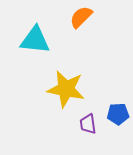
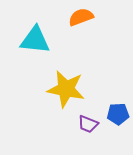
orange semicircle: rotated 25 degrees clockwise
purple trapezoid: rotated 60 degrees counterclockwise
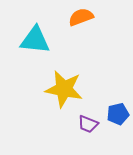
yellow star: moved 2 px left
blue pentagon: rotated 10 degrees counterclockwise
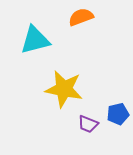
cyan triangle: rotated 20 degrees counterclockwise
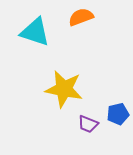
cyan triangle: moved 8 px up; rotated 32 degrees clockwise
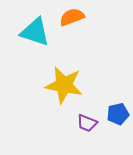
orange semicircle: moved 9 px left
yellow star: moved 4 px up
purple trapezoid: moved 1 px left, 1 px up
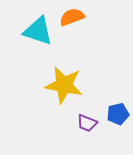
cyan triangle: moved 3 px right, 1 px up
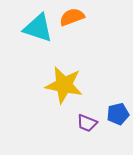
cyan triangle: moved 3 px up
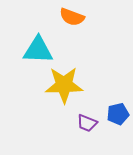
orange semicircle: rotated 140 degrees counterclockwise
cyan triangle: moved 22 px down; rotated 16 degrees counterclockwise
yellow star: rotated 12 degrees counterclockwise
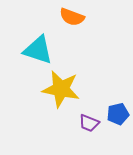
cyan triangle: rotated 16 degrees clockwise
yellow star: moved 3 px left, 4 px down; rotated 12 degrees clockwise
purple trapezoid: moved 2 px right
